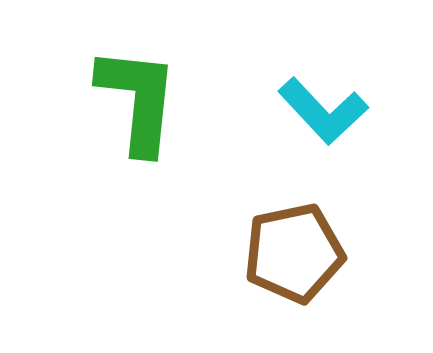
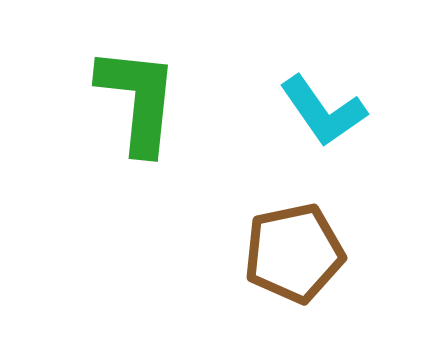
cyan L-shape: rotated 8 degrees clockwise
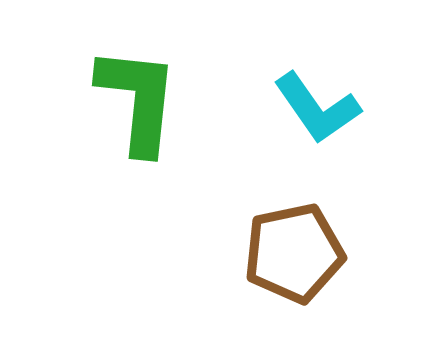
cyan L-shape: moved 6 px left, 3 px up
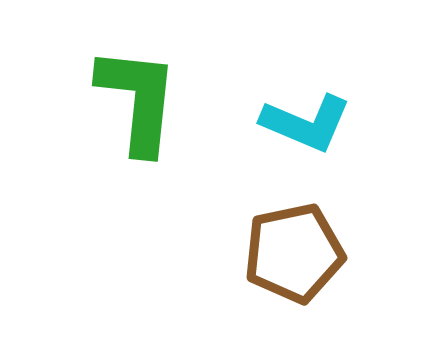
cyan L-shape: moved 11 px left, 15 px down; rotated 32 degrees counterclockwise
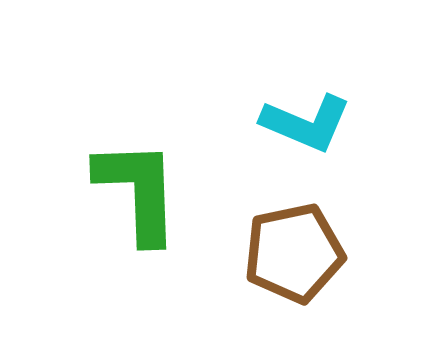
green L-shape: moved 91 px down; rotated 8 degrees counterclockwise
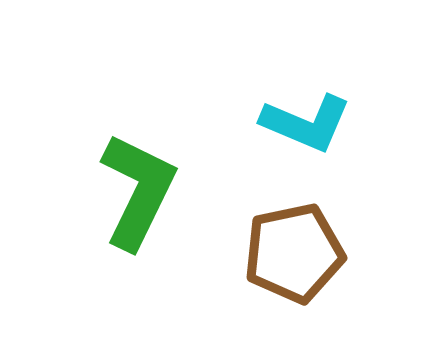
green L-shape: rotated 28 degrees clockwise
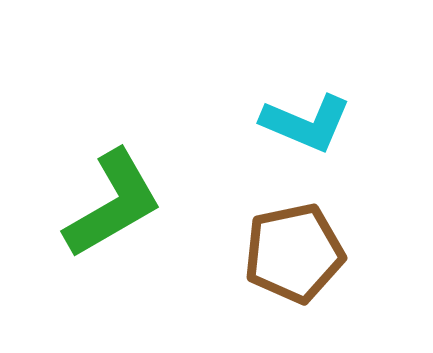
green L-shape: moved 25 px left, 13 px down; rotated 34 degrees clockwise
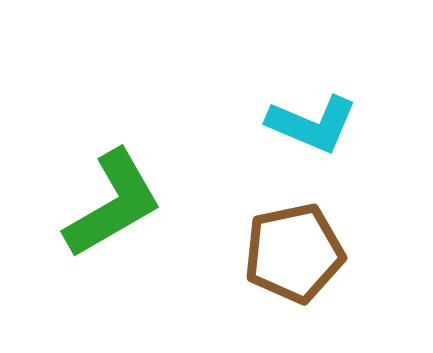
cyan L-shape: moved 6 px right, 1 px down
